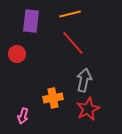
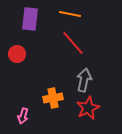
orange line: rotated 25 degrees clockwise
purple rectangle: moved 1 px left, 2 px up
red star: moved 1 px up
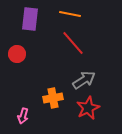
gray arrow: rotated 45 degrees clockwise
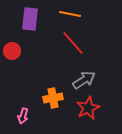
red circle: moved 5 px left, 3 px up
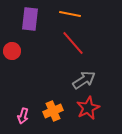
orange cross: moved 13 px down; rotated 12 degrees counterclockwise
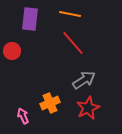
orange cross: moved 3 px left, 8 px up
pink arrow: rotated 140 degrees clockwise
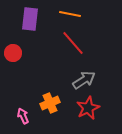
red circle: moved 1 px right, 2 px down
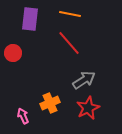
red line: moved 4 px left
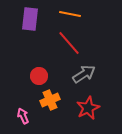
red circle: moved 26 px right, 23 px down
gray arrow: moved 6 px up
orange cross: moved 3 px up
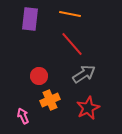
red line: moved 3 px right, 1 px down
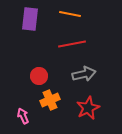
red line: rotated 60 degrees counterclockwise
gray arrow: rotated 20 degrees clockwise
